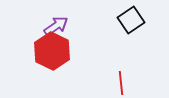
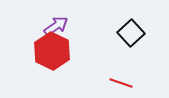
black square: moved 13 px down; rotated 8 degrees counterclockwise
red line: rotated 65 degrees counterclockwise
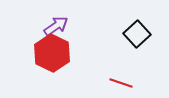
black square: moved 6 px right, 1 px down
red hexagon: moved 2 px down
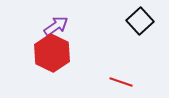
black square: moved 3 px right, 13 px up
red line: moved 1 px up
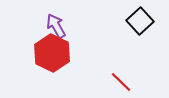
purple arrow: rotated 85 degrees counterclockwise
red line: rotated 25 degrees clockwise
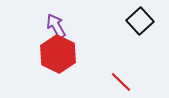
red hexagon: moved 6 px right, 1 px down
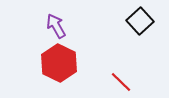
red hexagon: moved 1 px right, 9 px down
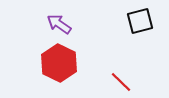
black square: rotated 28 degrees clockwise
purple arrow: moved 3 px right, 2 px up; rotated 25 degrees counterclockwise
